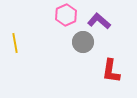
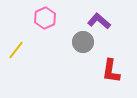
pink hexagon: moved 21 px left, 3 px down
yellow line: moved 1 px right, 7 px down; rotated 48 degrees clockwise
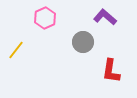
purple L-shape: moved 6 px right, 4 px up
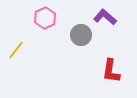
gray circle: moved 2 px left, 7 px up
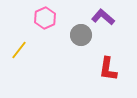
purple L-shape: moved 2 px left
yellow line: moved 3 px right
red L-shape: moved 3 px left, 2 px up
